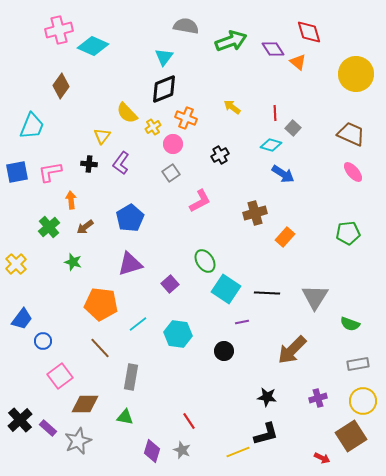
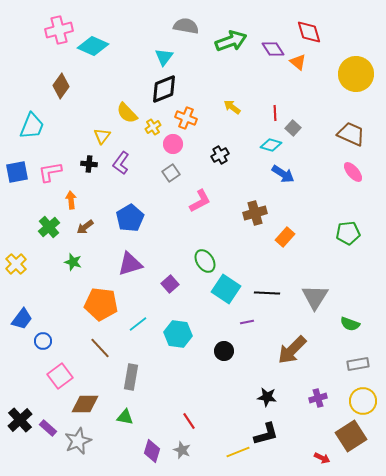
purple line at (242, 322): moved 5 px right
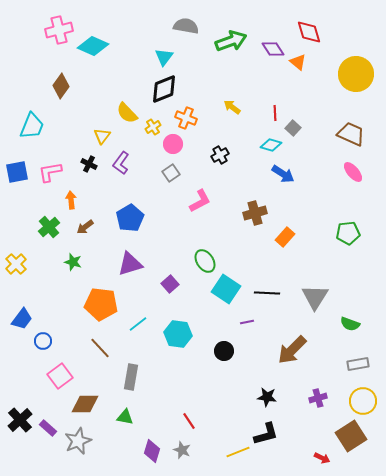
black cross at (89, 164): rotated 21 degrees clockwise
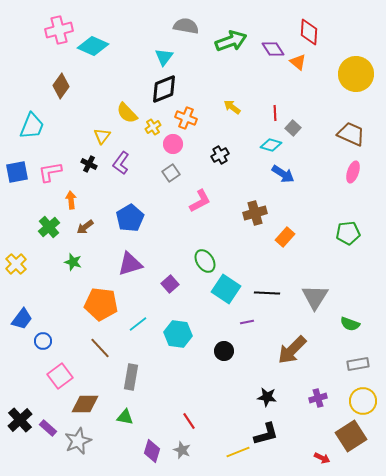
red diamond at (309, 32): rotated 20 degrees clockwise
pink ellipse at (353, 172): rotated 60 degrees clockwise
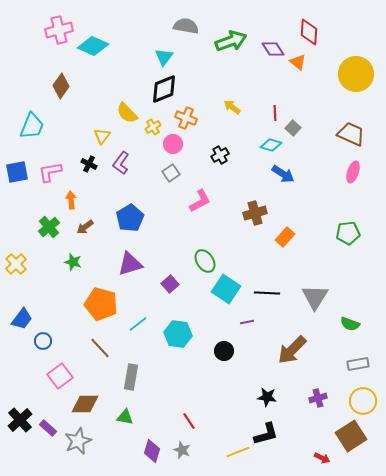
orange pentagon at (101, 304): rotated 8 degrees clockwise
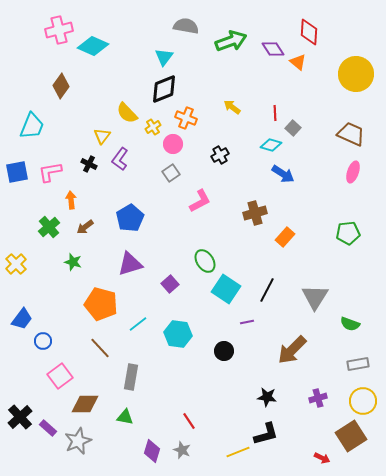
purple L-shape at (121, 163): moved 1 px left, 4 px up
black line at (267, 293): moved 3 px up; rotated 65 degrees counterclockwise
black cross at (20, 420): moved 3 px up
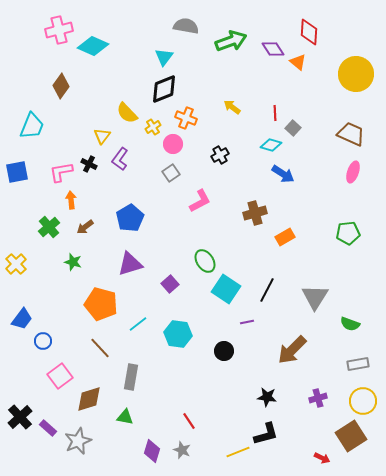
pink L-shape at (50, 172): moved 11 px right
orange rectangle at (285, 237): rotated 18 degrees clockwise
brown diamond at (85, 404): moved 4 px right, 5 px up; rotated 16 degrees counterclockwise
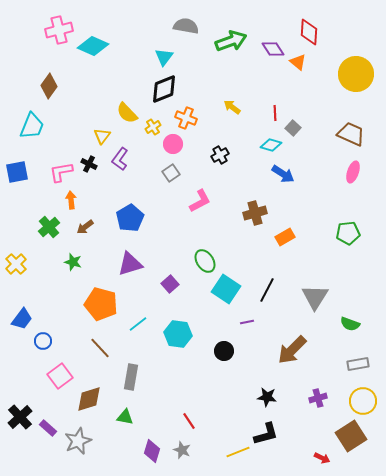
brown diamond at (61, 86): moved 12 px left
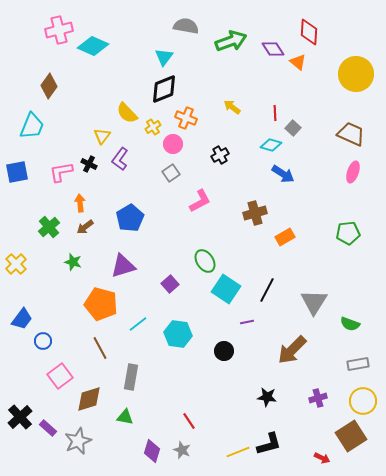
orange arrow at (71, 200): moved 9 px right, 3 px down
purple triangle at (130, 264): moved 7 px left, 2 px down
gray triangle at (315, 297): moved 1 px left, 5 px down
brown line at (100, 348): rotated 15 degrees clockwise
black L-shape at (266, 434): moved 3 px right, 10 px down
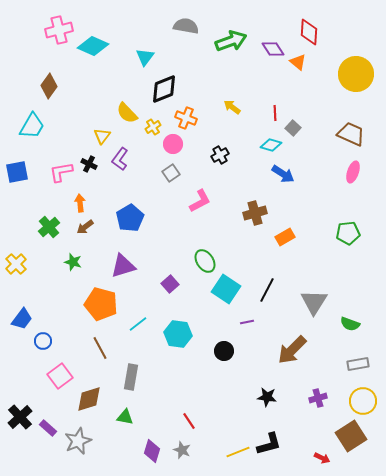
cyan triangle at (164, 57): moved 19 px left
cyan trapezoid at (32, 126): rotated 8 degrees clockwise
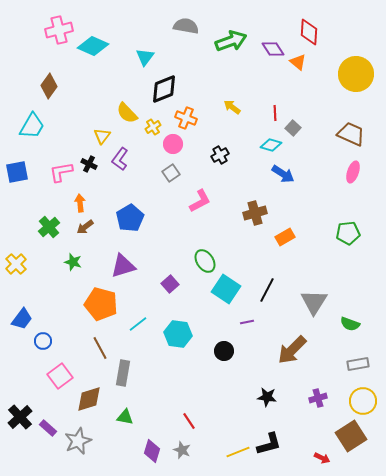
gray rectangle at (131, 377): moved 8 px left, 4 px up
